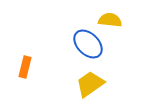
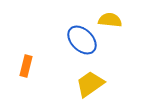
blue ellipse: moved 6 px left, 4 px up
orange rectangle: moved 1 px right, 1 px up
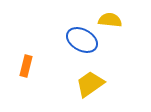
blue ellipse: rotated 16 degrees counterclockwise
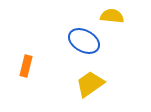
yellow semicircle: moved 2 px right, 4 px up
blue ellipse: moved 2 px right, 1 px down
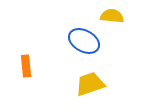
orange rectangle: rotated 20 degrees counterclockwise
yellow trapezoid: rotated 16 degrees clockwise
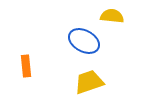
yellow trapezoid: moved 1 px left, 2 px up
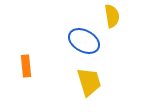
yellow semicircle: rotated 75 degrees clockwise
yellow trapezoid: rotated 92 degrees clockwise
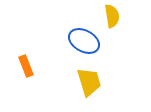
orange rectangle: rotated 15 degrees counterclockwise
